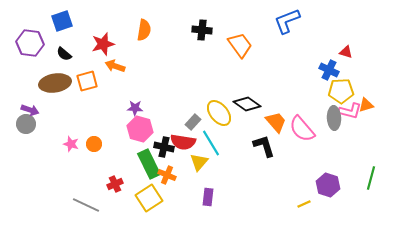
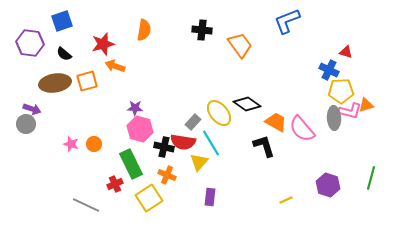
purple arrow at (30, 110): moved 2 px right, 1 px up
orange trapezoid at (276, 122): rotated 20 degrees counterclockwise
green rectangle at (149, 164): moved 18 px left
purple rectangle at (208, 197): moved 2 px right
yellow line at (304, 204): moved 18 px left, 4 px up
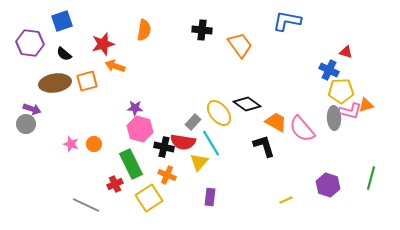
blue L-shape at (287, 21): rotated 32 degrees clockwise
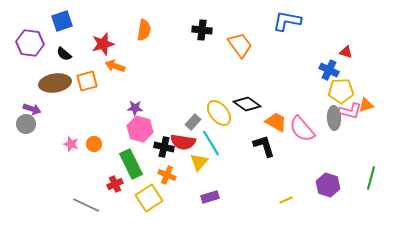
purple rectangle at (210, 197): rotated 66 degrees clockwise
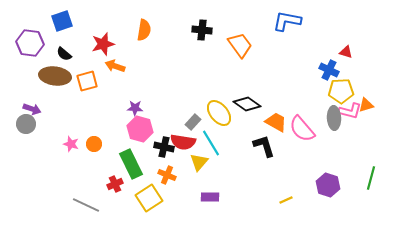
brown ellipse at (55, 83): moved 7 px up; rotated 16 degrees clockwise
purple rectangle at (210, 197): rotated 18 degrees clockwise
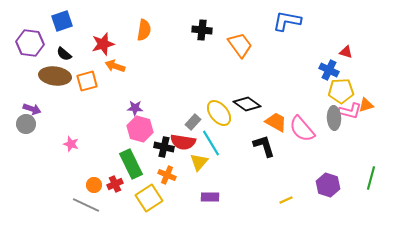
orange circle at (94, 144): moved 41 px down
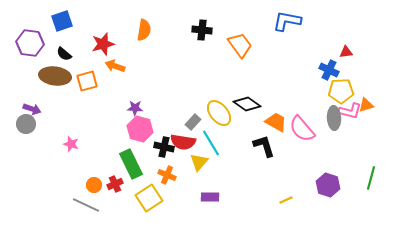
red triangle at (346, 52): rotated 24 degrees counterclockwise
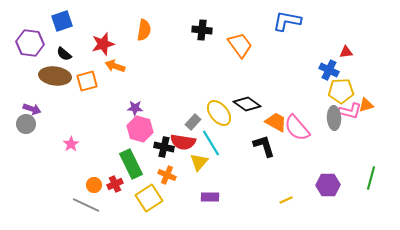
pink semicircle at (302, 129): moved 5 px left, 1 px up
pink star at (71, 144): rotated 21 degrees clockwise
purple hexagon at (328, 185): rotated 20 degrees counterclockwise
